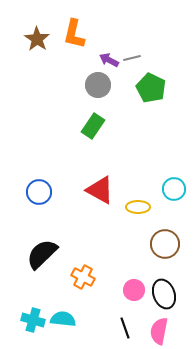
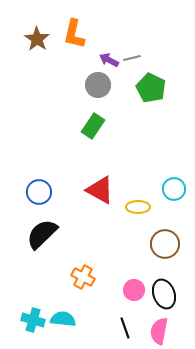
black semicircle: moved 20 px up
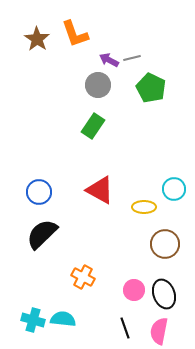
orange L-shape: moved 1 px right; rotated 32 degrees counterclockwise
yellow ellipse: moved 6 px right
